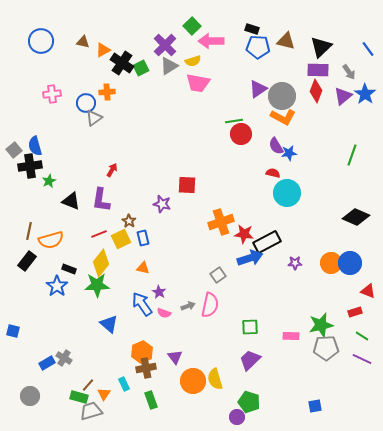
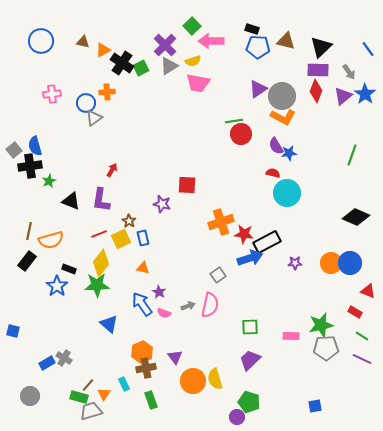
red rectangle at (355, 312): rotated 48 degrees clockwise
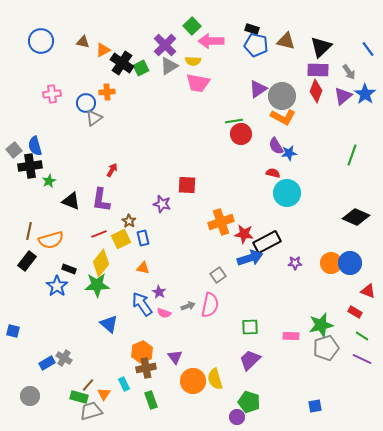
blue pentagon at (258, 47): moved 2 px left, 2 px up; rotated 10 degrees clockwise
yellow semicircle at (193, 61): rotated 21 degrees clockwise
gray pentagon at (326, 348): rotated 15 degrees counterclockwise
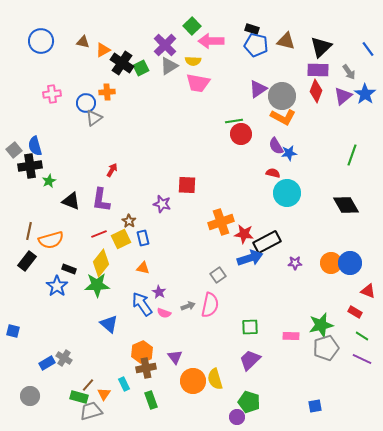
black diamond at (356, 217): moved 10 px left, 12 px up; rotated 36 degrees clockwise
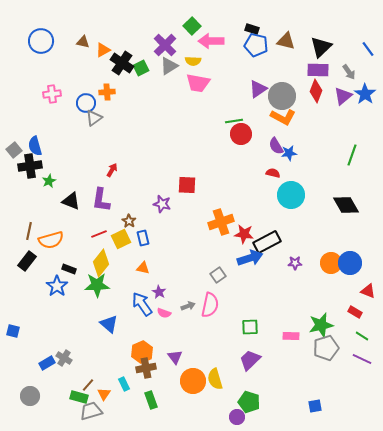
cyan circle at (287, 193): moved 4 px right, 2 px down
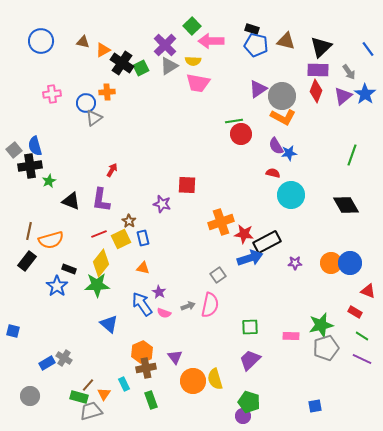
purple circle at (237, 417): moved 6 px right, 1 px up
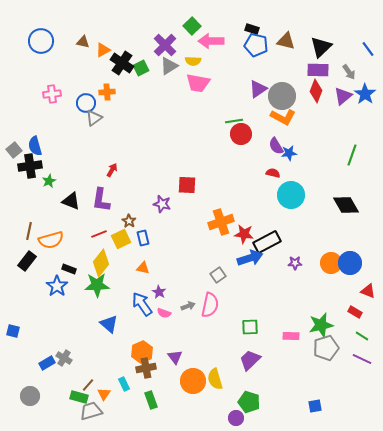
purple circle at (243, 416): moved 7 px left, 2 px down
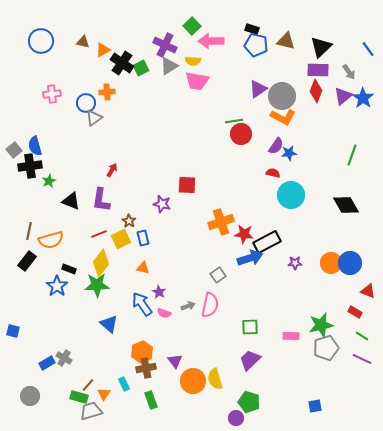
purple cross at (165, 45): rotated 20 degrees counterclockwise
pink trapezoid at (198, 83): moved 1 px left, 2 px up
blue star at (365, 94): moved 2 px left, 4 px down
purple semicircle at (276, 146): rotated 114 degrees counterclockwise
purple triangle at (175, 357): moved 4 px down
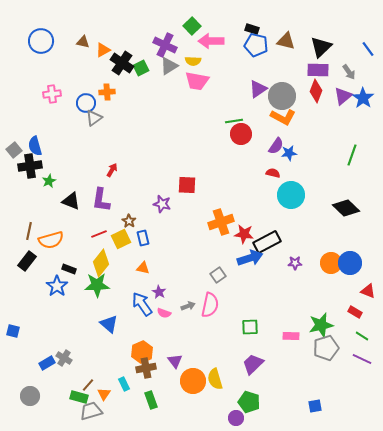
black diamond at (346, 205): moved 3 px down; rotated 16 degrees counterclockwise
purple trapezoid at (250, 360): moved 3 px right, 4 px down
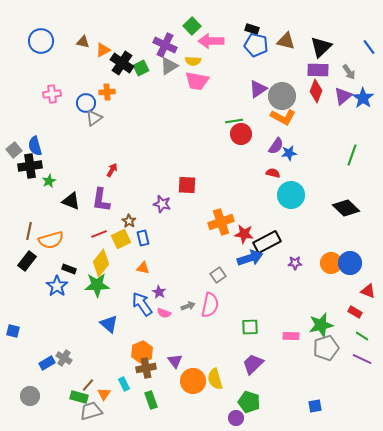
blue line at (368, 49): moved 1 px right, 2 px up
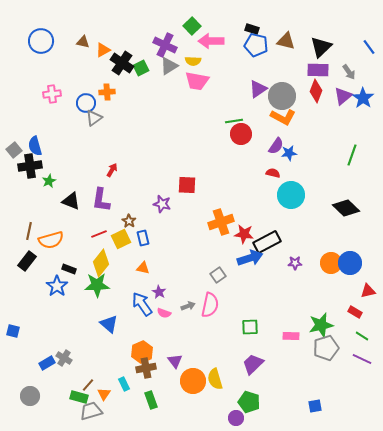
red triangle at (368, 291): rotated 35 degrees counterclockwise
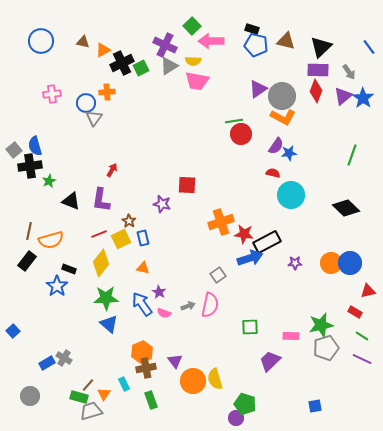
black cross at (122, 63): rotated 30 degrees clockwise
gray triangle at (94, 118): rotated 18 degrees counterclockwise
green star at (97, 285): moved 9 px right, 13 px down
blue square at (13, 331): rotated 32 degrees clockwise
purple trapezoid at (253, 364): moved 17 px right, 3 px up
green pentagon at (249, 402): moved 4 px left, 2 px down
